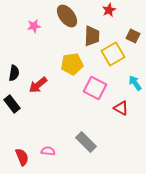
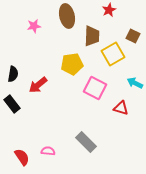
brown ellipse: rotated 25 degrees clockwise
black semicircle: moved 1 px left, 1 px down
cyan arrow: rotated 28 degrees counterclockwise
red triangle: rotated 14 degrees counterclockwise
red semicircle: rotated 12 degrees counterclockwise
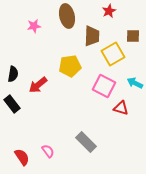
red star: moved 1 px down
brown square: rotated 24 degrees counterclockwise
yellow pentagon: moved 2 px left, 2 px down
pink square: moved 9 px right, 2 px up
pink semicircle: rotated 48 degrees clockwise
